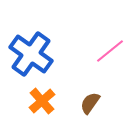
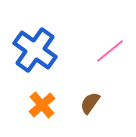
blue cross: moved 4 px right, 4 px up
orange cross: moved 4 px down
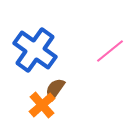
brown semicircle: moved 35 px left, 14 px up
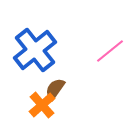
blue cross: rotated 15 degrees clockwise
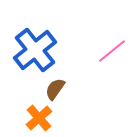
pink line: moved 2 px right
orange cross: moved 3 px left, 13 px down
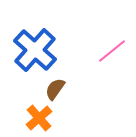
blue cross: rotated 9 degrees counterclockwise
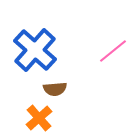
pink line: moved 1 px right
brown semicircle: rotated 130 degrees counterclockwise
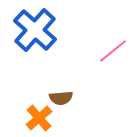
blue cross: moved 20 px up
brown semicircle: moved 6 px right, 9 px down
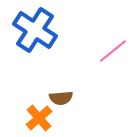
blue cross: rotated 9 degrees counterclockwise
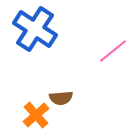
blue cross: moved 1 px up
orange cross: moved 3 px left, 3 px up
